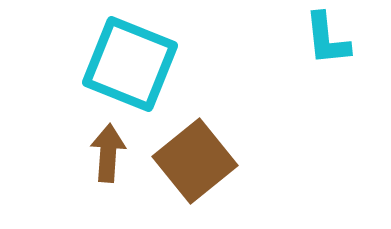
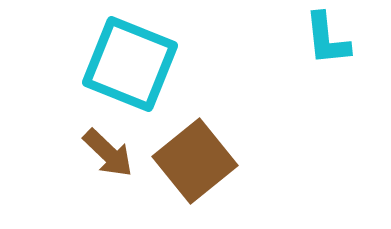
brown arrow: rotated 130 degrees clockwise
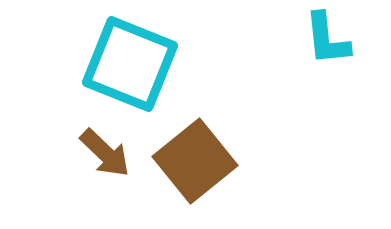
brown arrow: moved 3 px left
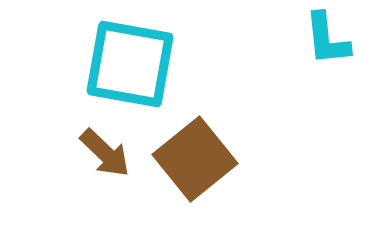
cyan square: rotated 12 degrees counterclockwise
brown square: moved 2 px up
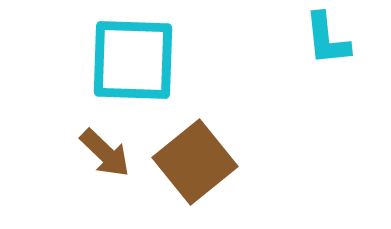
cyan square: moved 3 px right, 4 px up; rotated 8 degrees counterclockwise
brown square: moved 3 px down
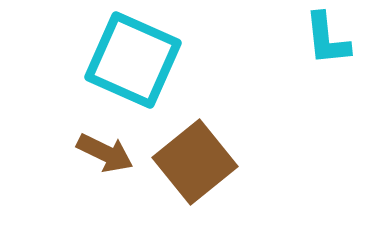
cyan square: rotated 22 degrees clockwise
brown arrow: rotated 18 degrees counterclockwise
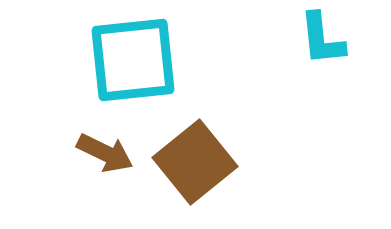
cyan L-shape: moved 5 px left
cyan square: rotated 30 degrees counterclockwise
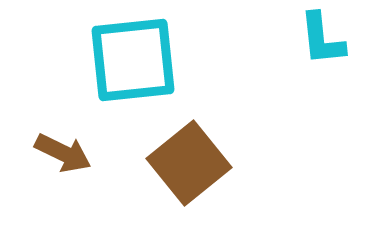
brown arrow: moved 42 px left
brown square: moved 6 px left, 1 px down
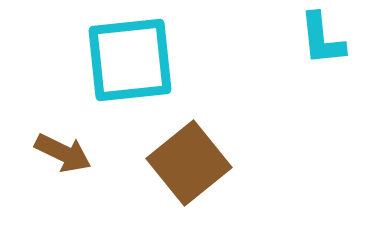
cyan square: moved 3 px left
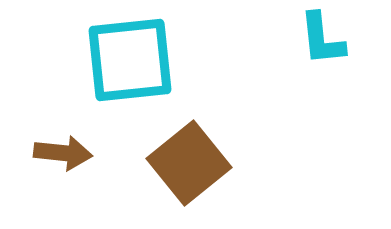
brown arrow: rotated 20 degrees counterclockwise
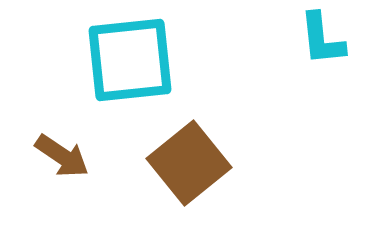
brown arrow: moved 1 px left, 3 px down; rotated 28 degrees clockwise
